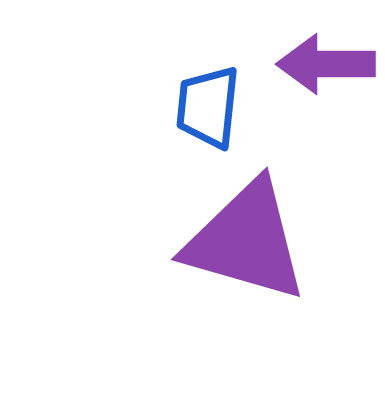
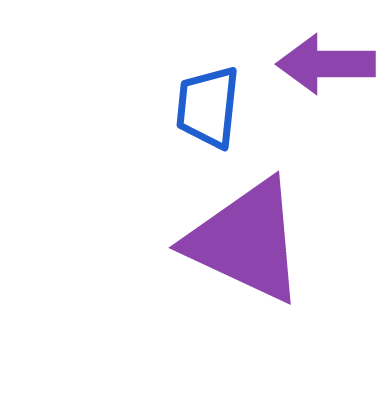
purple triangle: rotated 9 degrees clockwise
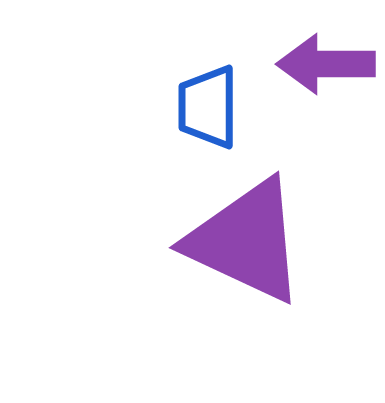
blue trapezoid: rotated 6 degrees counterclockwise
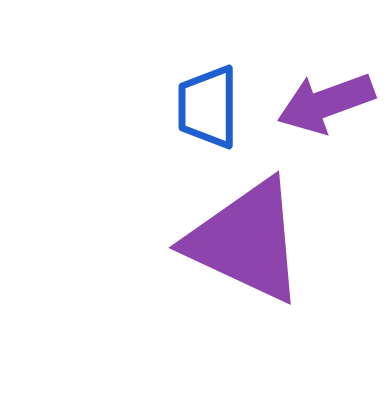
purple arrow: moved 39 px down; rotated 20 degrees counterclockwise
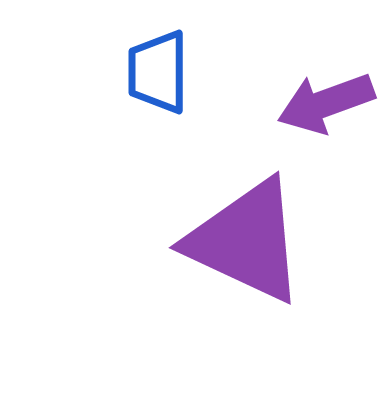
blue trapezoid: moved 50 px left, 35 px up
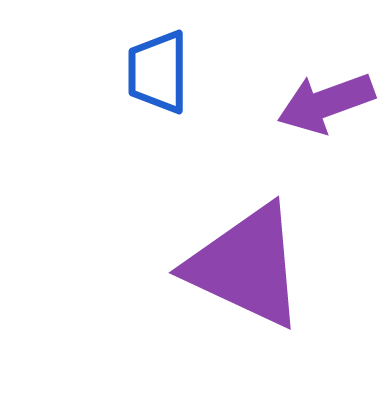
purple triangle: moved 25 px down
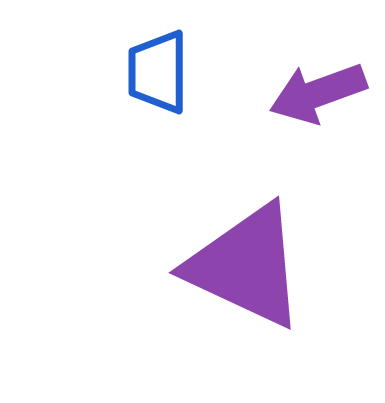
purple arrow: moved 8 px left, 10 px up
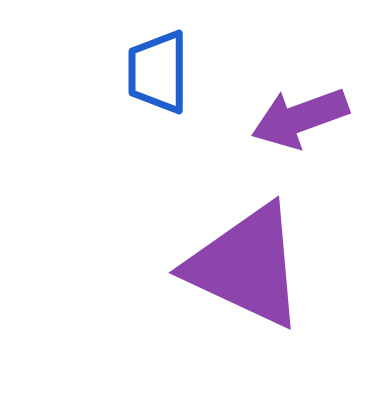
purple arrow: moved 18 px left, 25 px down
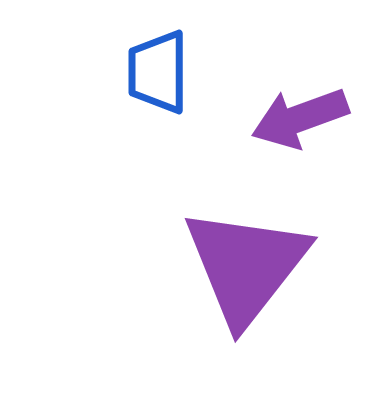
purple triangle: rotated 43 degrees clockwise
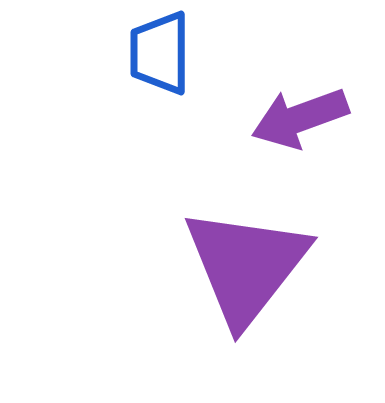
blue trapezoid: moved 2 px right, 19 px up
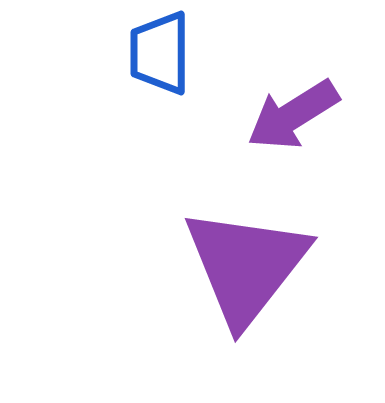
purple arrow: moved 7 px left, 3 px up; rotated 12 degrees counterclockwise
